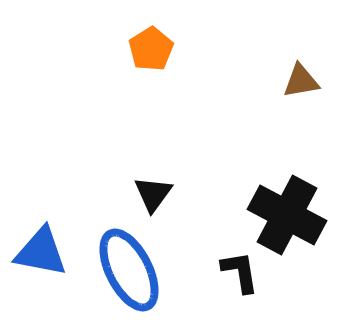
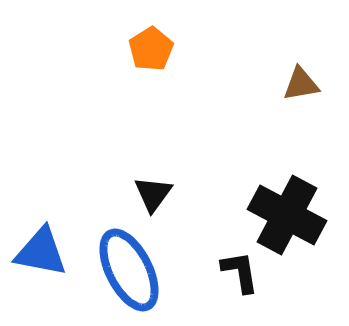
brown triangle: moved 3 px down
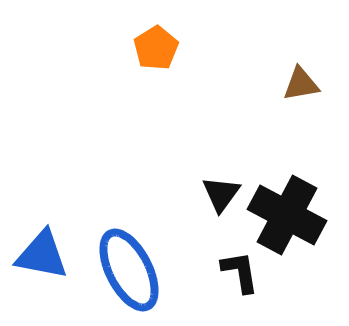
orange pentagon: moved 5 px right, 1 px up
black triangle: moved 68 px right
blue triangle: moved 1 px right, 3 px down
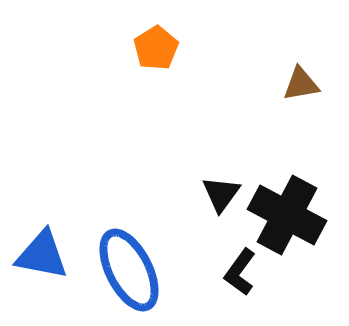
black L-shape: rotated 135 degrees counterclockwise
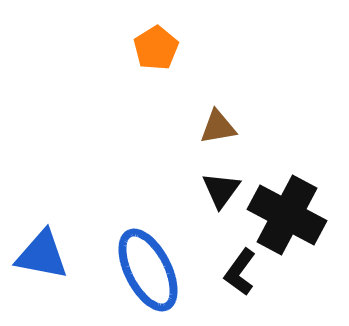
brown triangle: moved 83 px left, 43 px down
black triangle: moved 4 px up
blue ellipse: moved 19 px right
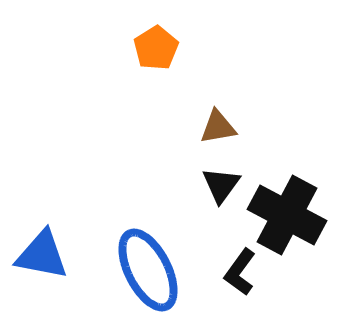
black triangle: moved 5 px up
